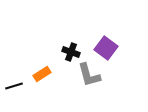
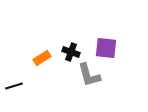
purple square: rotated 30 degrees counterclockwise
orange rectangle: moved 16 px up
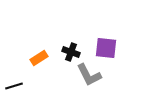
orange rectangle: moved 3 px left
gray L-shape: rotated 12 degrees counterclockwise
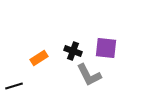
black cross: moved 2 px right, 1 px up
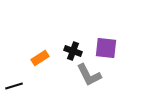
orange rectangle: moved 1 px right
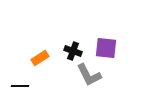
black line: moved 6 px right; rotated 18 degrees clockwise
